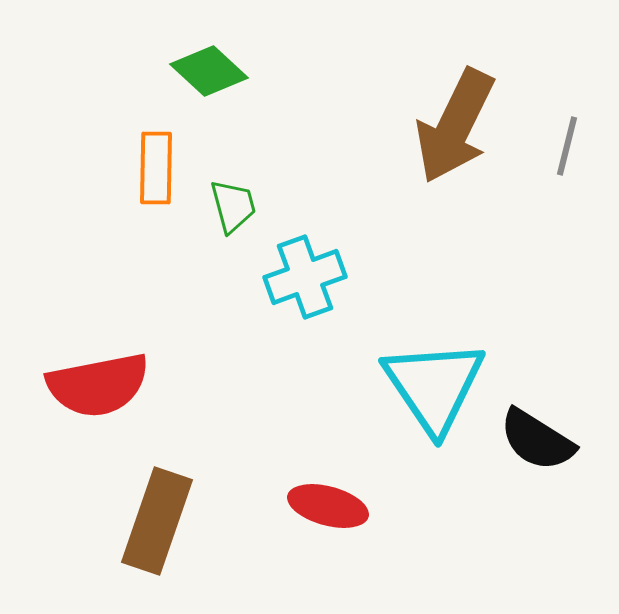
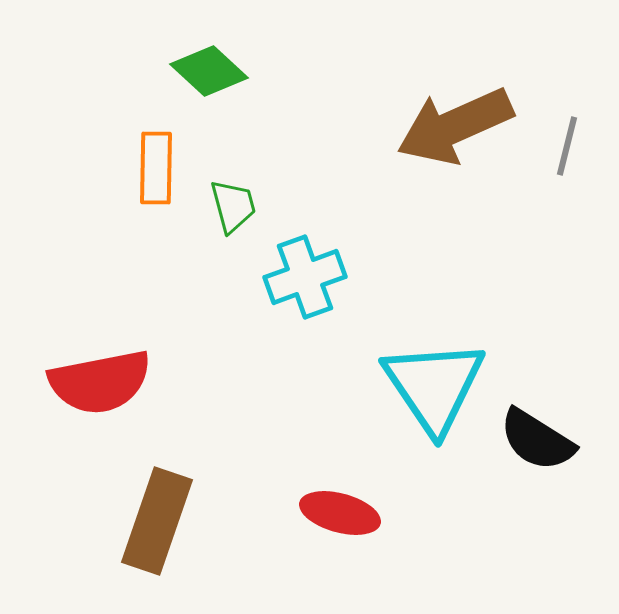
brown arrow: rotated 40 degrees clockwise
red semicircle: moved 2 px right, 3 px up
red ellipse: moved 12 px right, 7 px down
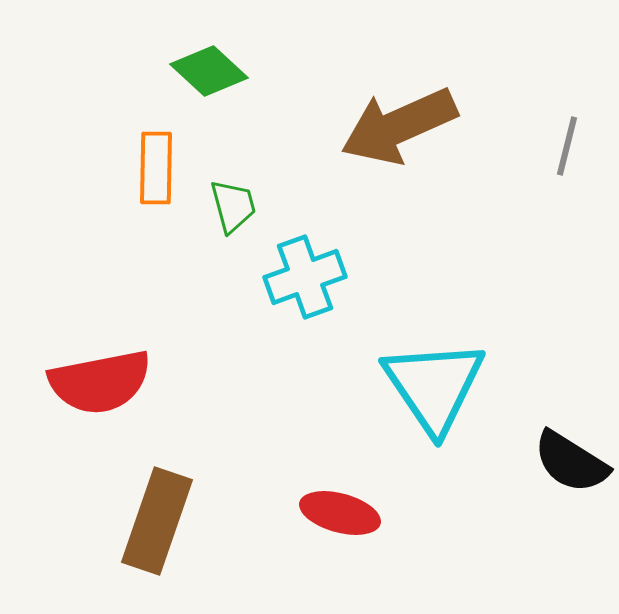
brown arrow: moved 56 px left
black semicircle: moved 34 px right, 22 px down
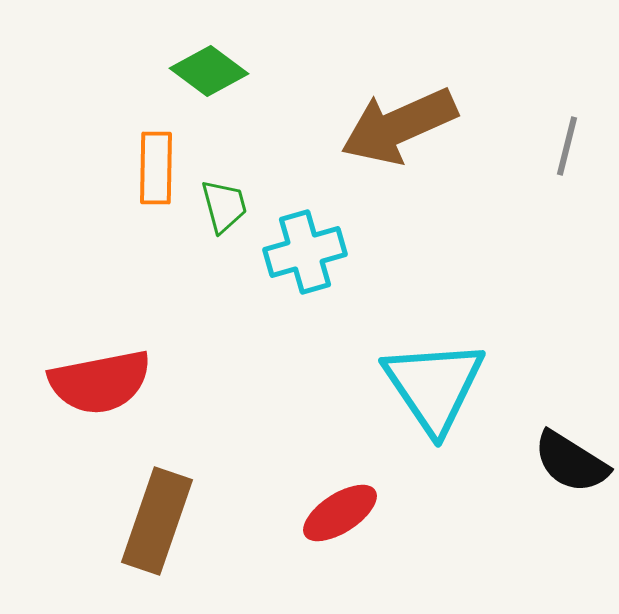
green diamond: rotated 6 degrees counterclockwise
green trapezoid: moved 9 px left
cyan cross: moved 25 px up; rotated 4 degrees clockwise
red ellipse: rotated 48 degrees counterclockwise
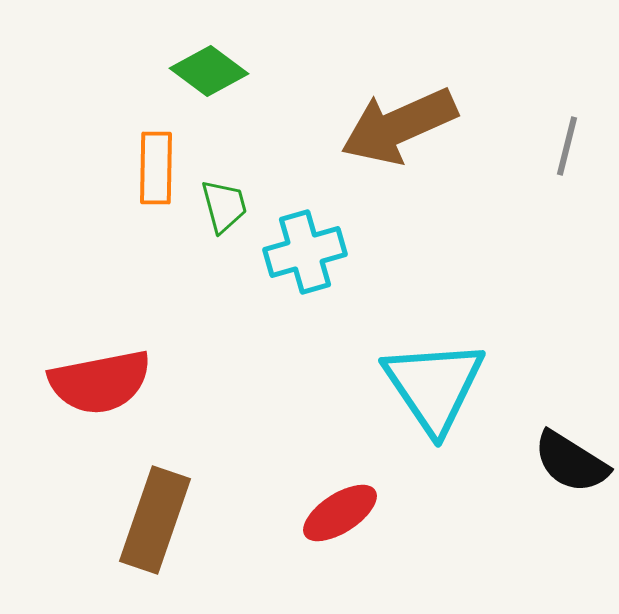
brown rectangle: moved 2 px left, 1 px up
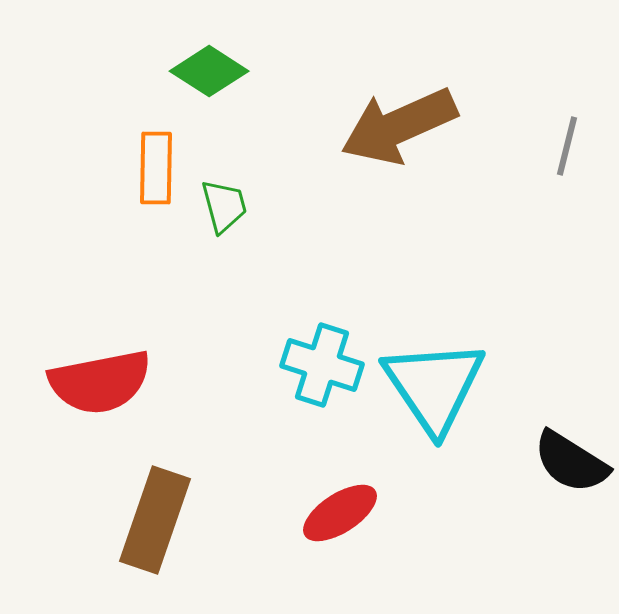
green diamond: rotated 4 degrees counterclockwise
cyan cross: moved 17 px right, 113 px down; rotated 34 degrees clockwise
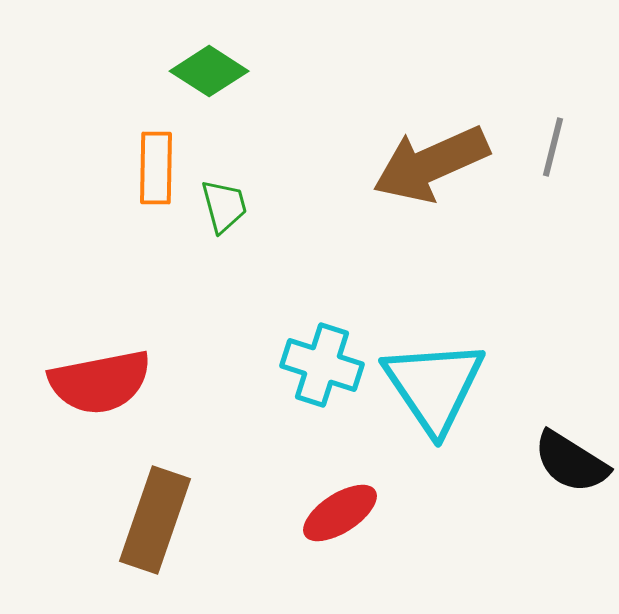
brown arrow: moved 32 px right, 38 px down
gray line: moved 14 px left, 1 px down
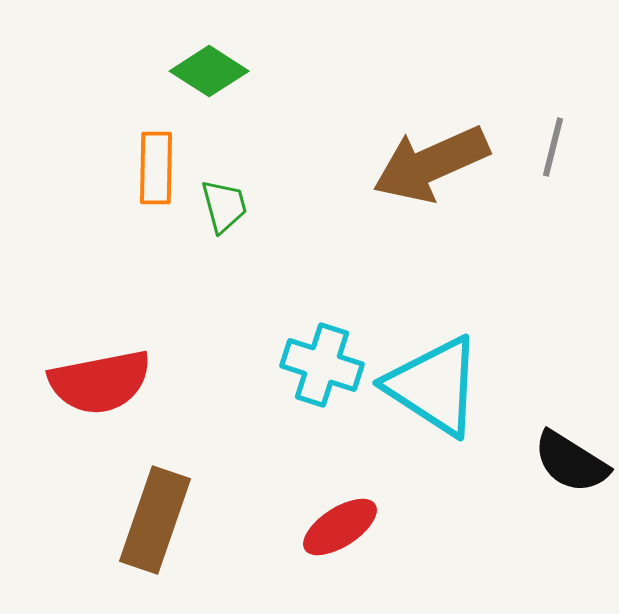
cyan triangle: rotated 23 degrees counterclockwise
red ellipse: moved 14 px down
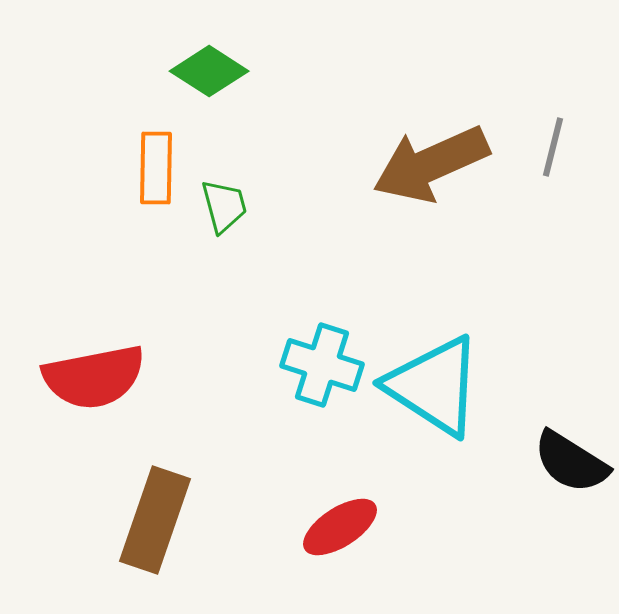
red semicircle: moved 6 px left, 5 px up
